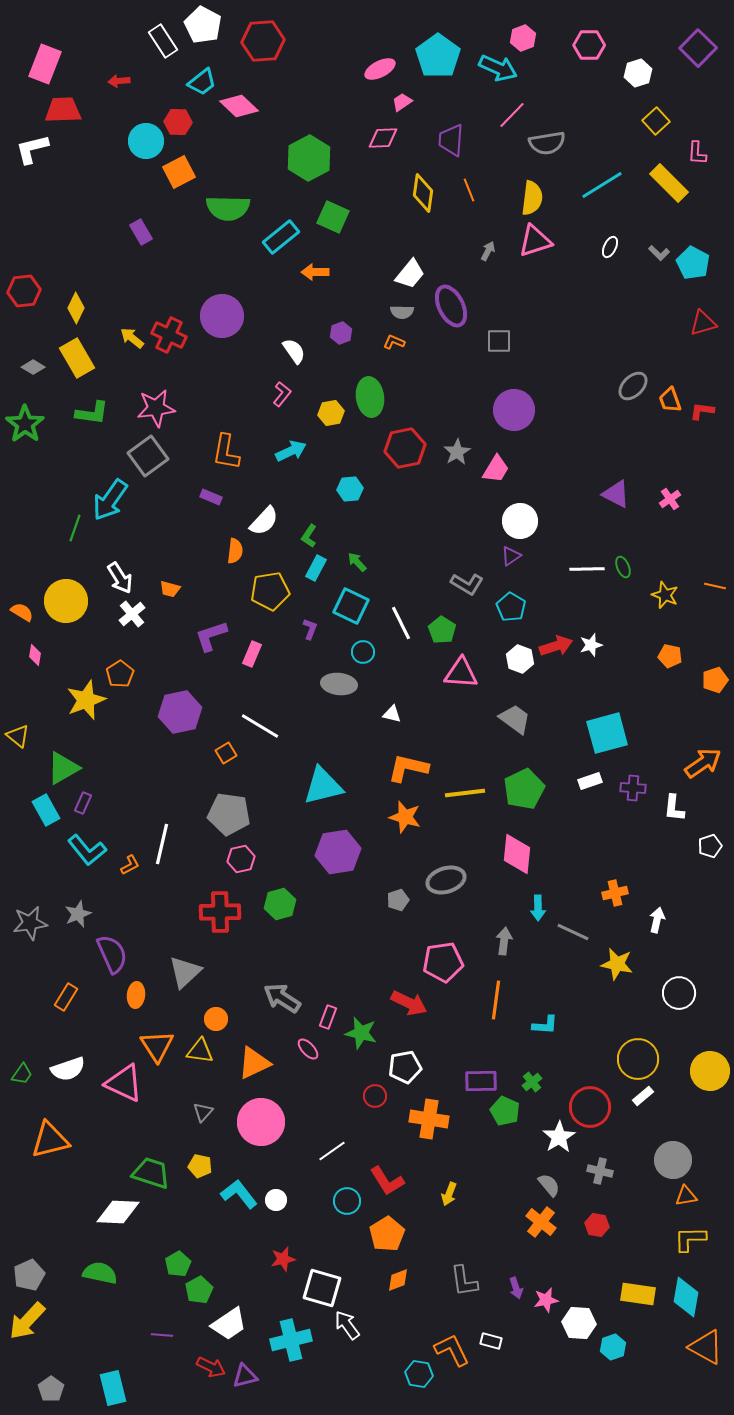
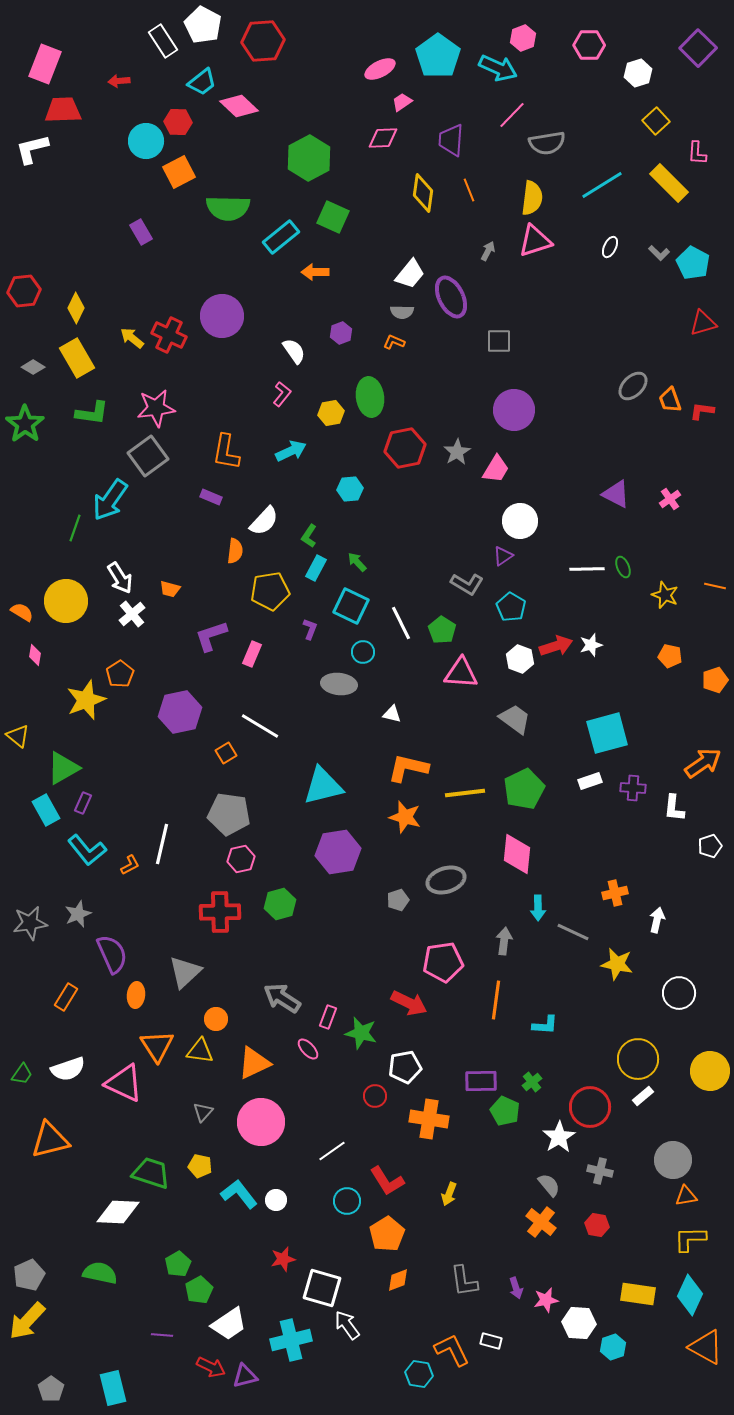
purple ellipse at (451, 306): moved 9 px up
purple triangle at (511, 556): moved 8 px left
cyan diamond at (686, 1297): moved 4 px right, 2 px up; rotated 15 degrees clockwise
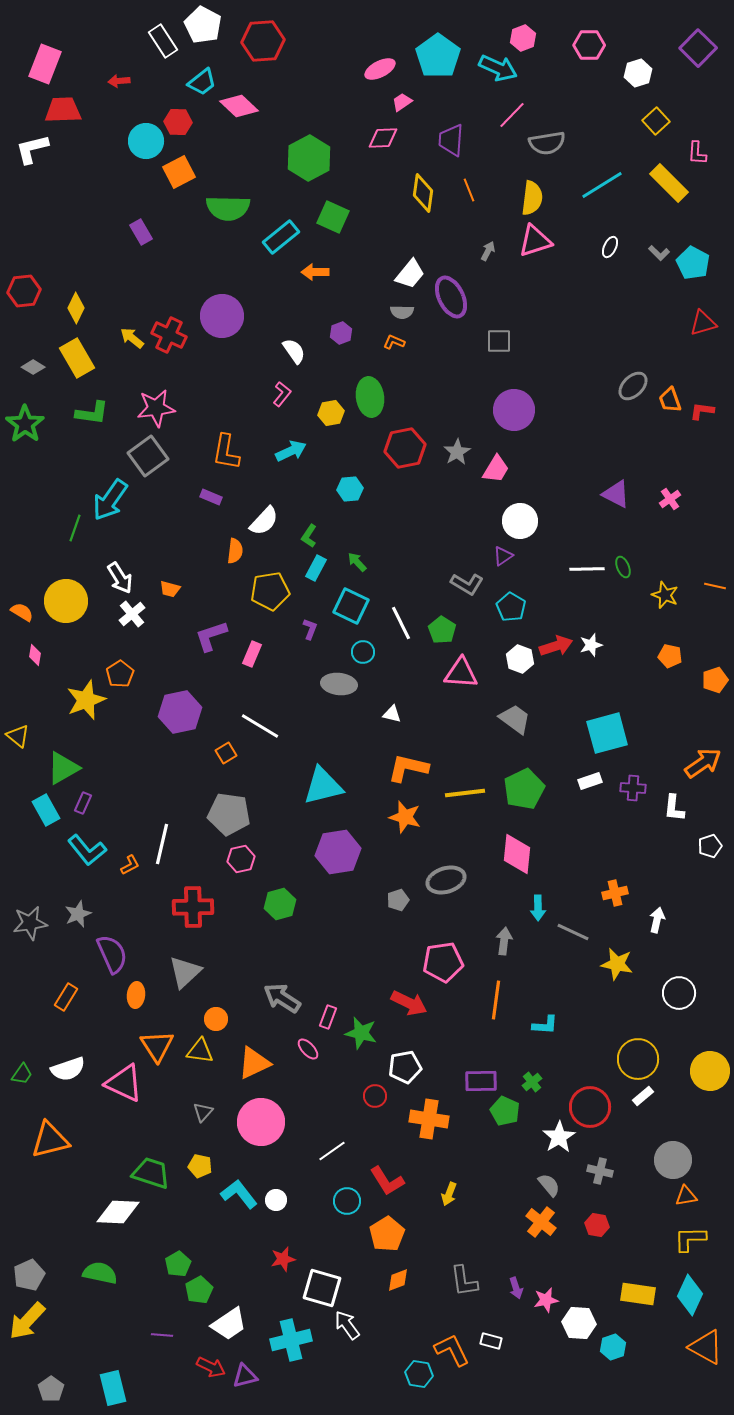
red cross at (220, 912): moved 27 px left, 5 px up
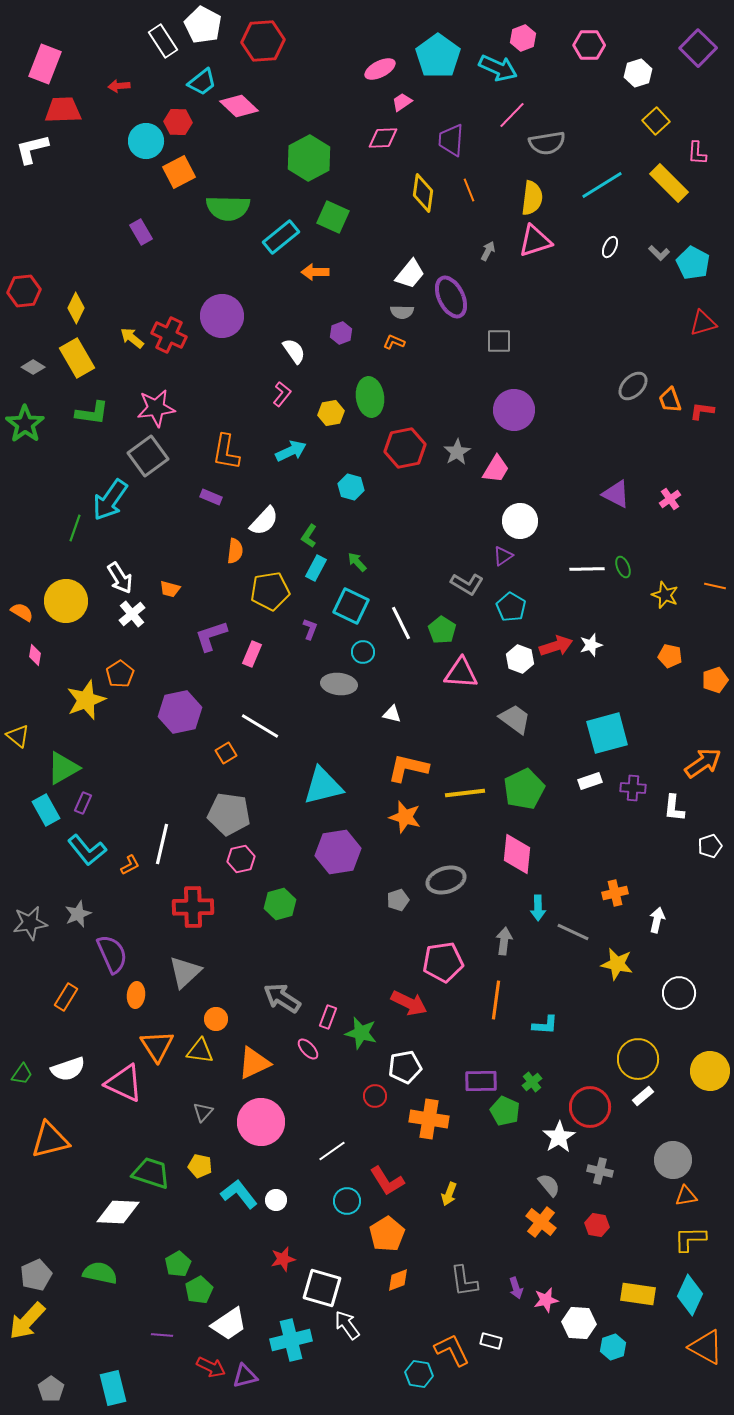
red arrow at (119, 81): moved 5 px down
cyan hexagon at (350, 489): moved 1 px right, 2 px up; rotated 20 degrees clockwise
gray pentagon at (29, 1275): moved 7 px right
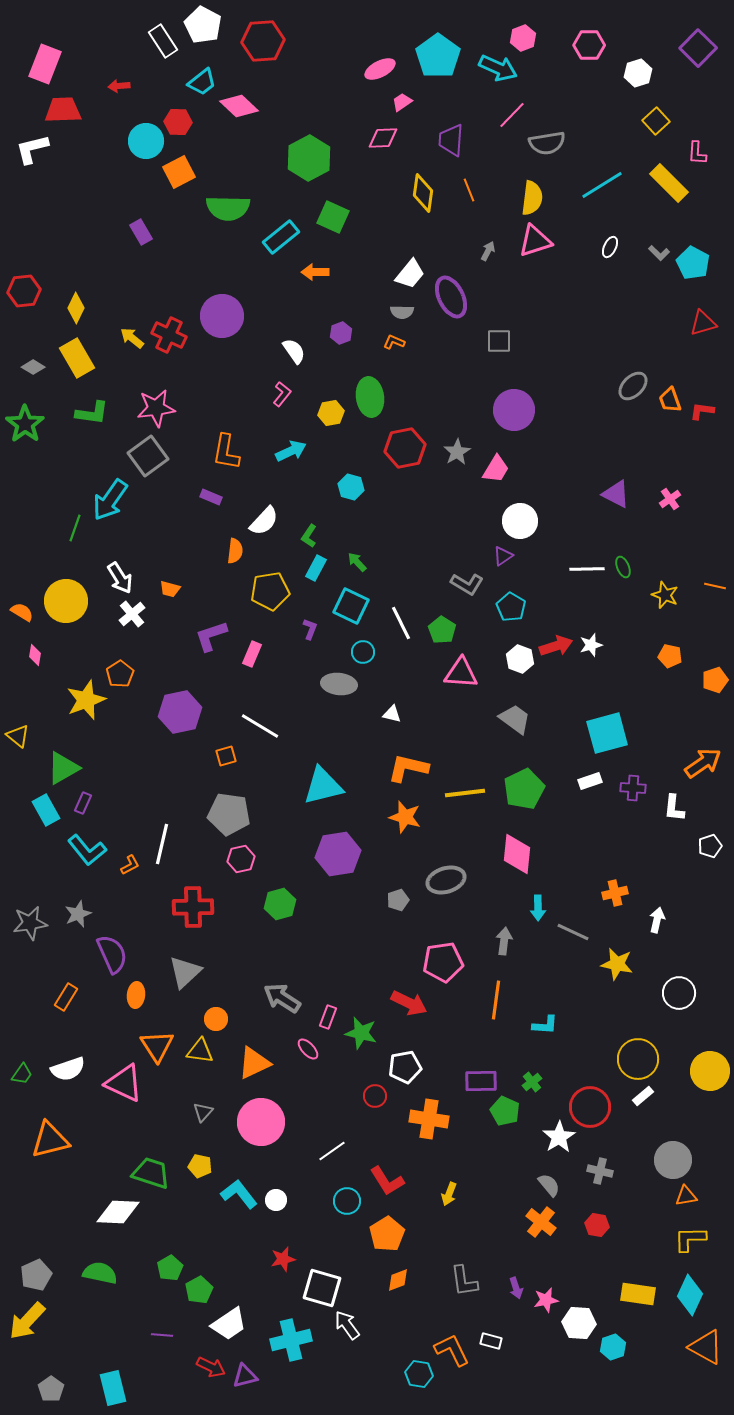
orange square at (226, 753): moved 3 px down; rotated 15 degrees clockwise
purple hexagon at (338, 852): moved 2 px down
green pentagon at (178, 1264): moved 8 px left, 4 px down
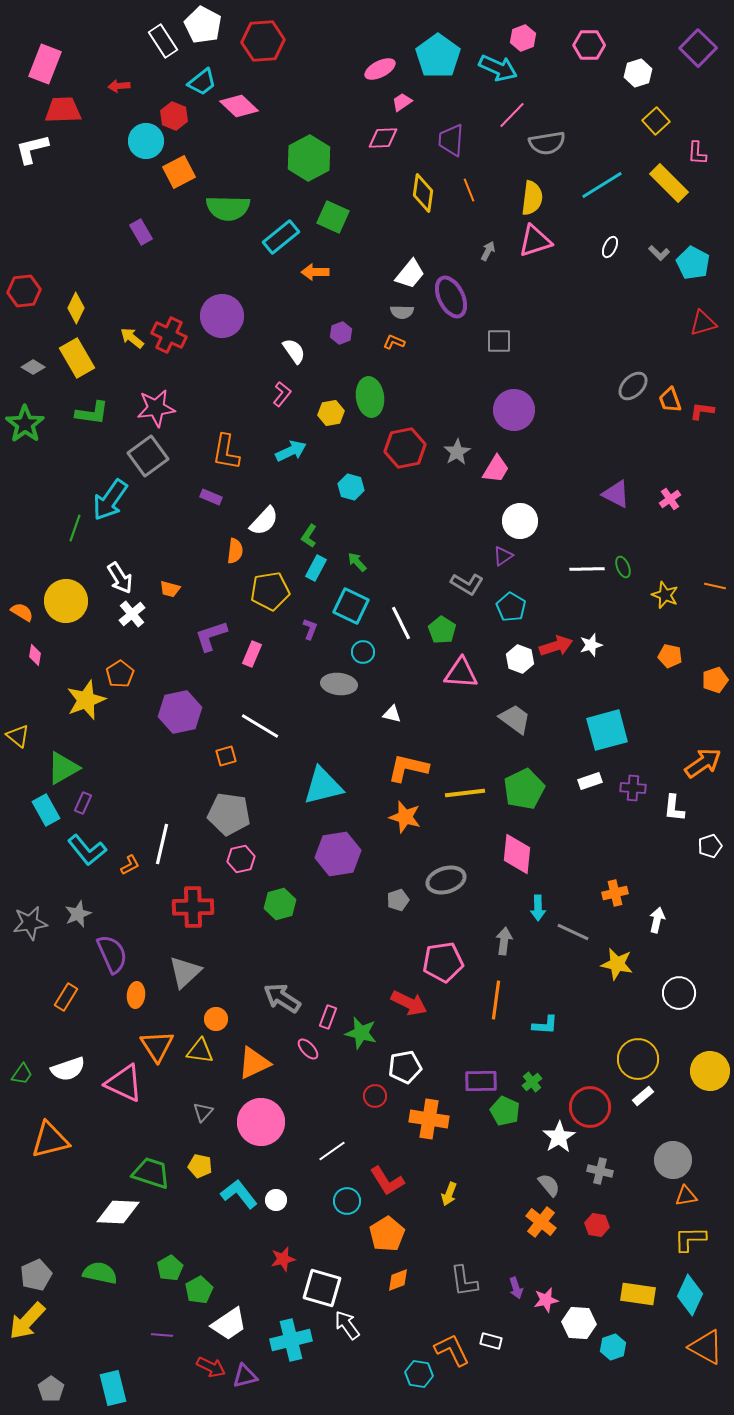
red hexagon at (178, 122): moved 4 px left, 6 px up; rotated 20 degrees clockwise
cyan square at (607, 733): moved 3 px up
